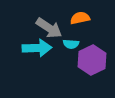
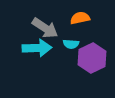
gray arrow: moved 4 px left
purple hexagon: moved 2 px up
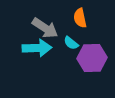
orange semicircle: rotated 90 degrees counterclockwise
cyan semicircle: moved 1 px up; rotated 35 degrees clockwise
purple hexagon: rotated 24 degrees clockwise
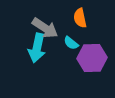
cyan arrow: rotated 104 degrees clockwise
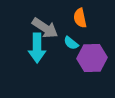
cyan arrow: rotated 12 degrees counterclockwise
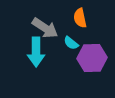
cyan arrow: moved 1 px left, 4 px down
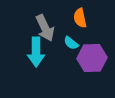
gray arrow: rotated 32 degrees clockwise
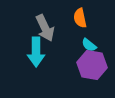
cyan semicircle: moved 18 px right, 2 px down
purple hexagon: moved 7 px down; rotated 12 degrees clockwise
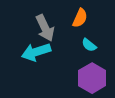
orange semicircle: rotated 144 degrees counterclockwise
cyan arrow: rotated 72 degrees clockwise
purple hexagon: moved 13 px down; rotated 20 degrees clockwise
